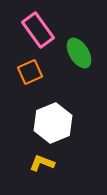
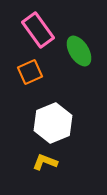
green ellipse: moved 2 px up
yellow L-shape: moved 3 px right, 1 px up
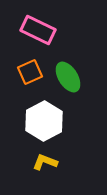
pink rectangle: rotated 28 degrees counterclockwise
green ellipse: moved 11 px left, 26 px down
white hexagon: moved 9 px left, 2 px up; rotated 6 degrees counterclockwise
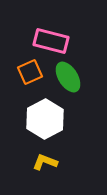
pink rectangle: moved 13 px right, 11 px down; rotated 12 degrees counterclockwise
white hexagon: moved 1 px right, 2 px up
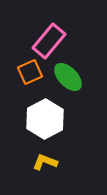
pink rectangle: moved 2 px left; rotated 64 degrees counterclockwise
green ellipse: rotated 12 degrees counterclockwise
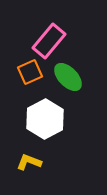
yellow L-shape: moved 16 px left
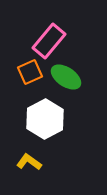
green ellipse: moved 2 px left; rotated 12 degrees counterclockwise
yellow L-shape: rotated 15 degrees clockwise
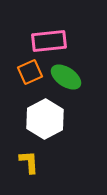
pink rectangle: rotated 44 degrees clockwise
yellow L-shape: rotated 50 degrees clockwise
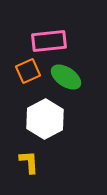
orange square: moved 2 px left, 1 px up
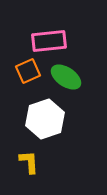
white hexagon: rotated 9 degrees clockwise
